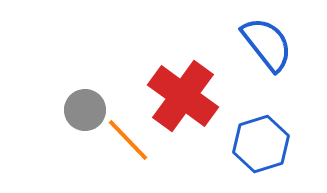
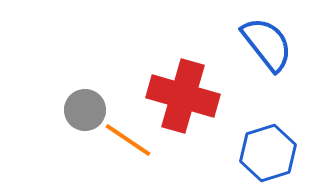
red cross: rotated 20 degrees counterclockwise
orange line: rotated 12 degrees counterclockwise
blue hexagon: moved 7 px right, 9 px down
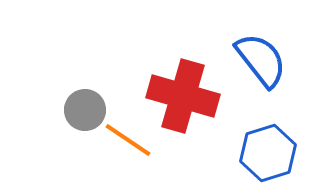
blue semicircle: moved 6 px left, 16 px down
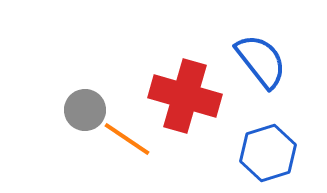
blue semicircle: moved 1 px down
red cross: moved 2 px right
orange line: moved 1 px left, 1 px up
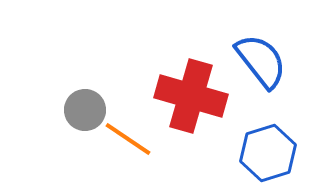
red cross: moved 6 px right
orange line: moved 1 px right
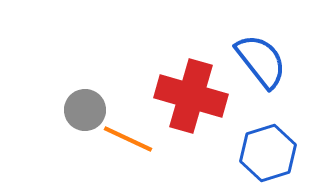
orange line: rotated 9 degrees counterclockwise
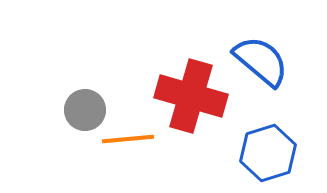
blue semicircle: rotated 12 degrees counterclockwise
orange line: rotated 30 degrees counterclockwise
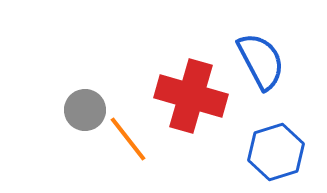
blue semicircle: rotated 22 degrees clockwise
orange line: rotated 57 degrees clockwise
blue hexagon: moved 8 px right, 1 px up
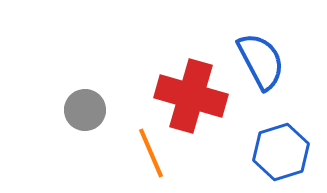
orange line: moved 23 px right, 14 px down; rotated 15 degrees clockwise
blue hexagon: moved 5 px right
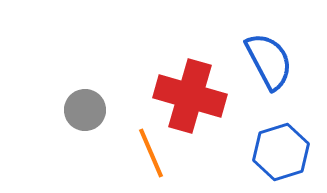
blue semicircle: moved 8 px right
red cross: moved 1 px left
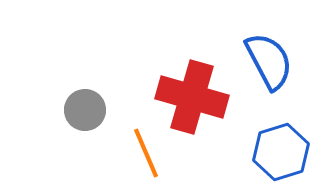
red cross: moved 2 px right, 1 px down
orange line: moved 5 px left
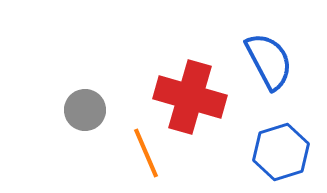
red cross: moved 2 px left
